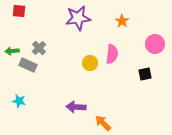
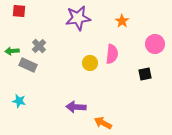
gray cross: moved 2 px up
orange arrow: rotated 18 degrees counterclockwise
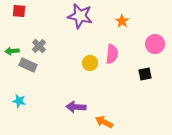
purple star: moved 2 px right, 2 px up; rotated 20 degrees clockwise
orange arrow: moved 1 px right, 1 px up
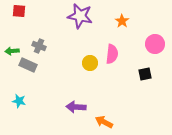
gray cross: rotated 24 degrees counterclockwise
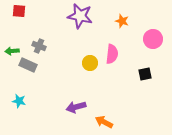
orange star: rotated 16 degrees counterclockwise
pink circle: moved 2 px left, 5 px up
purple arrow: rotated 18 degrees counterclockwise
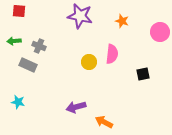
pink circle: moved 7 px right, 7 px up
green arrow: moved 2 px right, 10 px up
yellow circle: moved 1 px left, 1 px up
black square: moved 2 px left
cyan star: moved 1 px left, 1 px down
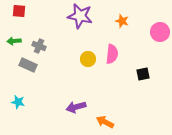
yellow circle: moved 1 px left, 3 px up
orange arrow: moved 1 px right
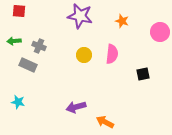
yellow circle: moved 4 px left, 4 px up
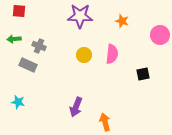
purple star: rotated 10 degrees counterclockwise
pink circle: moved 3 px down
green arrow: moved 2 px up
purple arrow: rotated 54 degrees counterclockwise
orange arrow: rotated 48 degrees clockwise
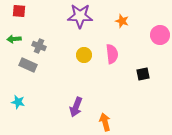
pink semicircle: rotated 12 degrees counterclockwise
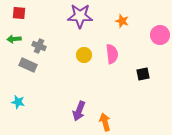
red square: moved 2 px down
purple arrow: moved 3 px right, 4 px down
